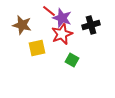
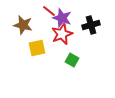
brown star: moved 1 px right
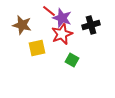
brown star: moved 1 px left
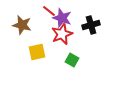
yellow square: moved 4 px down
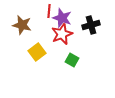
red line: rotated 56 degrees clockwise
yellow square: rotated 24 degrees counterclockwise
